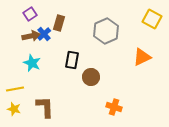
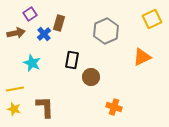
yellow square: rotated 36 degrees clockwise
brown arrow: moved 15 px left, 3 px up
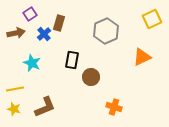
brown L-shape: rotated 70 degrees clockwise
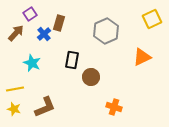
brown arrow: rotated 36 degrees counterclockwise
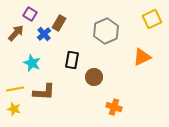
purple square: rotated 24 degrees counterclockwise
brown rectangle: rotated 14 degrees clockwise
brown circle: moved 3 px right
brown L-shape: moved 1 px left, 15 px up; rotated 25 degrees clockwise
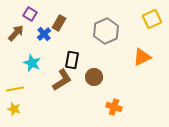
brown L-shape: moved 18 px right, 12 px up; rotated 35 degrees counterclockwise
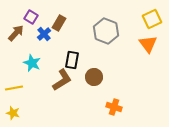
purple square: moved 1 px right, 3 px down
gray hexagon: rotated 15 degrees counterclockwise
orange triangle: moved 6 px right, 13 px up; rotated 42 degrees counterclockwise
yellow line: moved 1 px left, 1 px up
yellow star: moved 1 px left, 4 px down
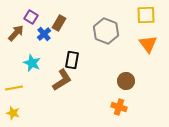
yellow square: moved 6 px left, 4 px up; rotated 24 degrees clockwise
brown circle: moved 32 px right, 4 px down
orange cross: moved 5 px right
